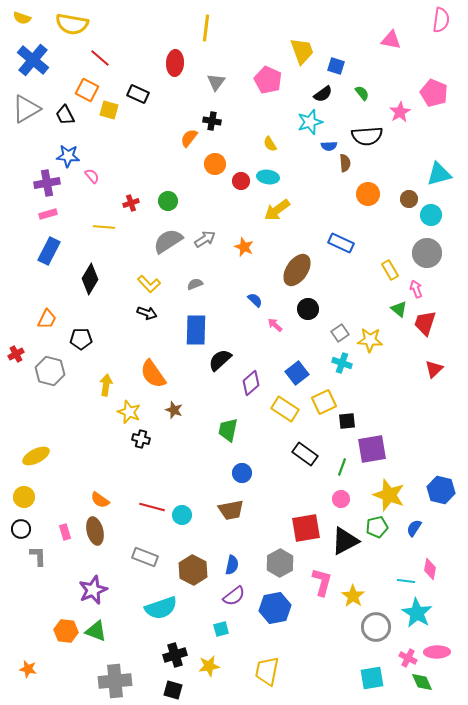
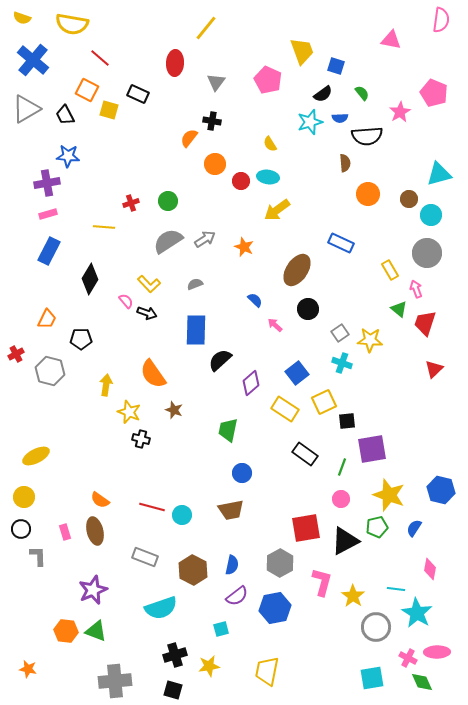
yellow line at (206, 28): rotated 32 degrees clockwise
blue semicircle at (329, 146): moved 11 px right, 28 px up
pink semicircle at (92, 176): moved 34 px right, 125 px down
cyan line at (406, 581): moved 10 px left, 8 px down
purple semicircle at (234, 596): moved 3 px right
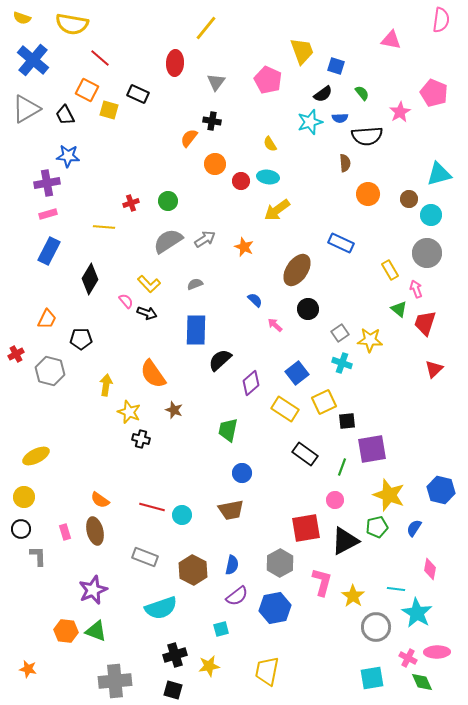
pink circle at (341, 499): moved 6 px left, 1 px down
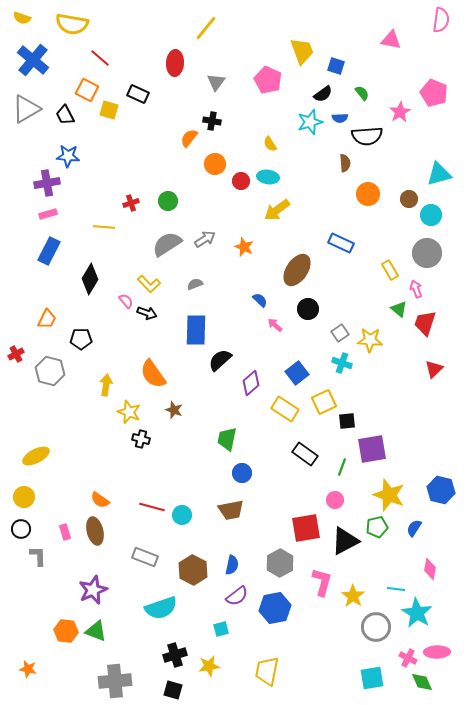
gray semicircle at (168, 241): moved 1 px left, 3 px down
blue semicircle at (255, 300): moved 5 px right
green trapezoid at (228, 430): moved 1 px left, 9 px down
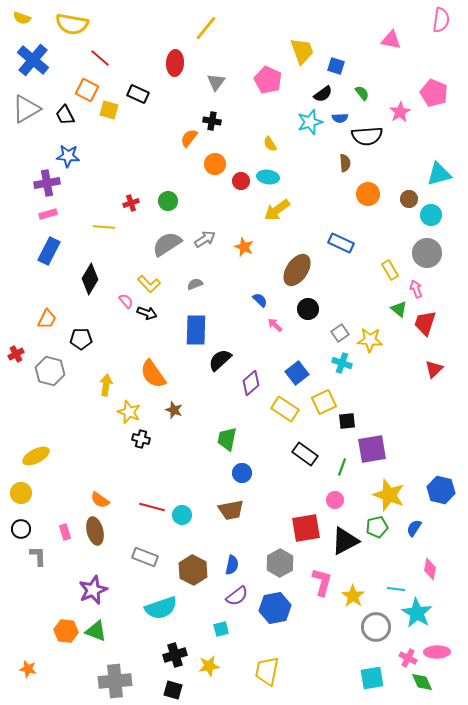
yellow circle at (24, 497): moved 3 px left, 4 px up
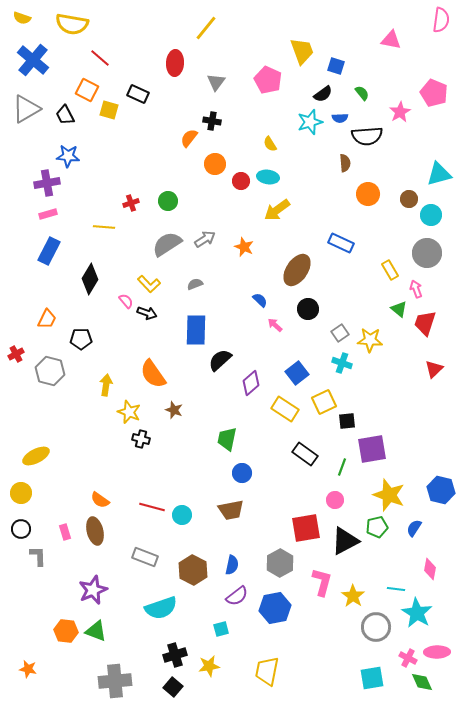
black square at (173, 690): moved 3 px up; rotated 24 degrees clockwise
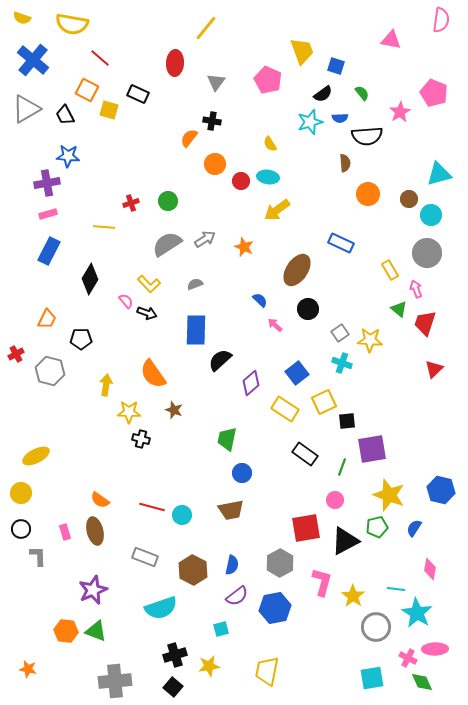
yellow star at (129, 412): rotated 20 degrees counterclockwise
pink ellipse at (437, 652): moved 2 px left, 3 px up
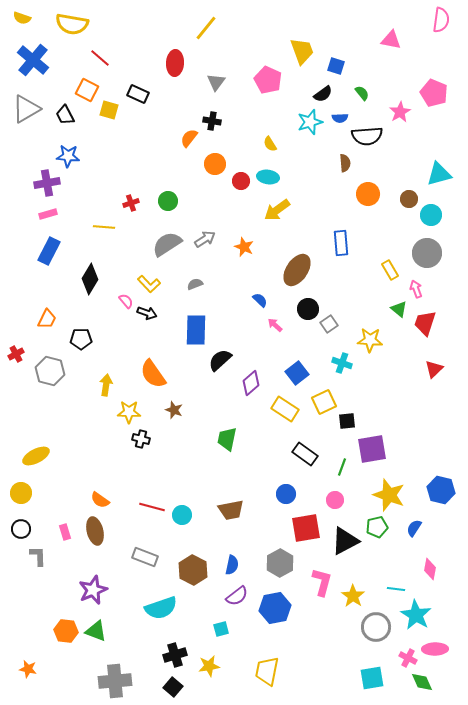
blue rectangle at (341, 243): rotated 60 degrees clockwise
gray square at (340, 333): moved 11 px left, 9 px up
blue circle at (242, 473): moved 44 px right, 21 px down
cyan star at (417, 613): moved 1 px left, 2 px down
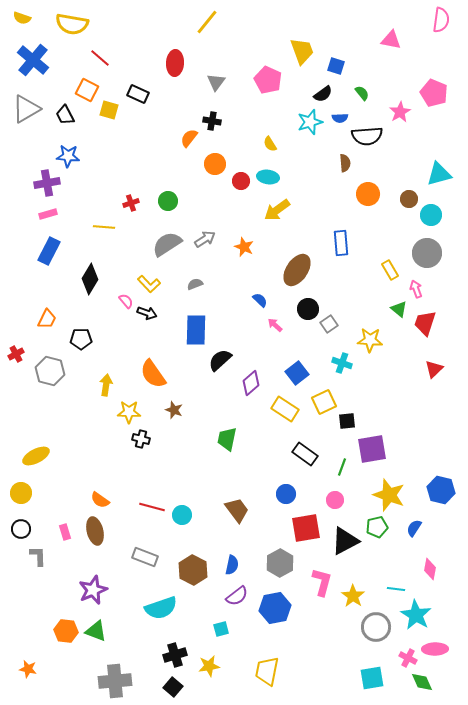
yellow line at (206, 28): moved 1 px right, 6 px up
brown trapezoid at (231, 510): moved 6 px right; rotated 116 degrees counterclockwise
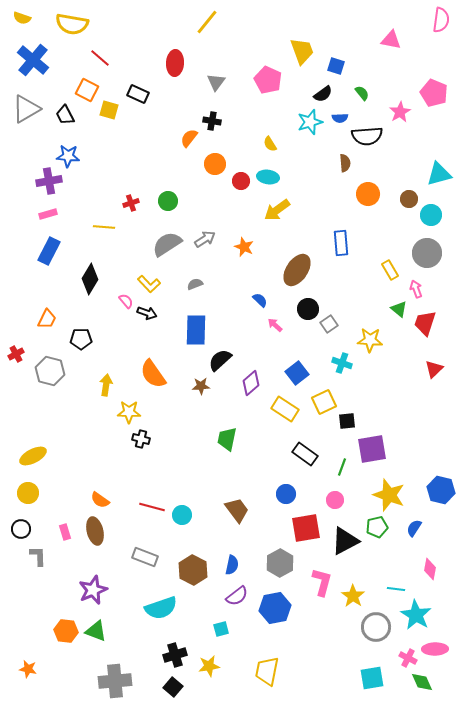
purple cross at (47, 183): moved 2 px right, 2 px up
brown star at (174, 410): moved 27 px right, 24 px up; rotated 24 degrees counterclockwise
yellow ellipse at (36, 456): moved 3 px left
yellow circle at (21, 493): moved 7 px right
